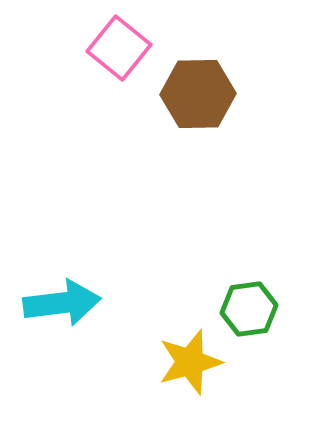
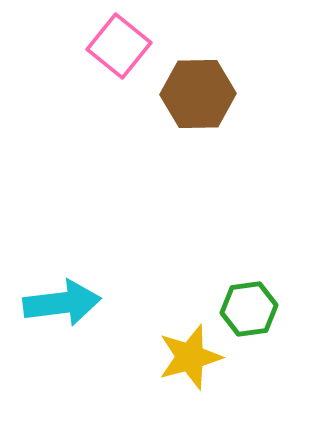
pink square: moved 2 px up
yellow star: moved 5 px up
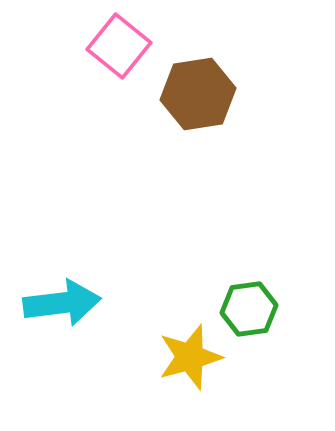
brown hexagon: rotated 8 degrees counterclockwise
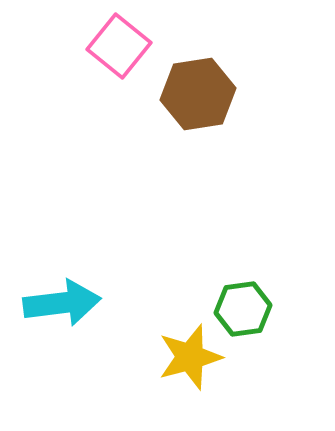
green hexagon: moved 6 px left
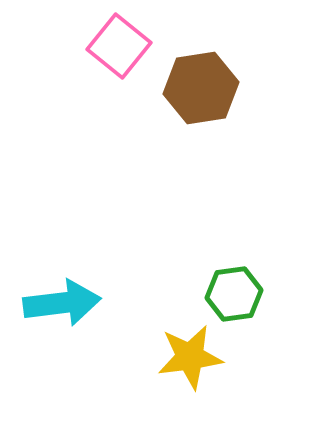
brown hexagon: moved 3 px right, 6 px up
green hexagon: moved 9 px left, 15 px up
yellow star: rotated 8 degrees clockwise
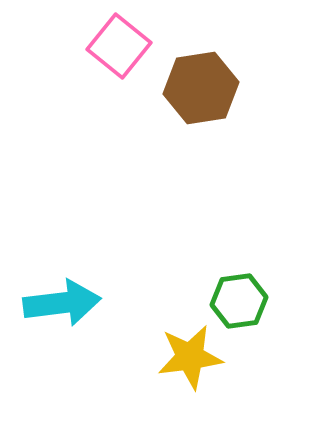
green hexagon: moved 5 px right, 7 px down
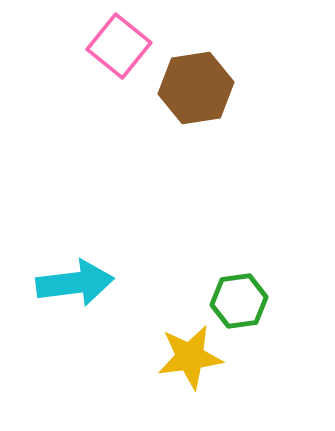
brown hexagon: moved 5 px left
cyan arrow: moved 13 px right, 20 px up
